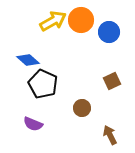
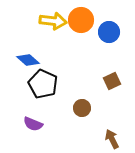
yellow arrow: rotated 36 degrees clockwise
brown arrow: moved 2 px right, 4 px down
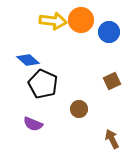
brown circle: moved 3 px left, 1 px down
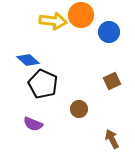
orange circle: moved 5 px up
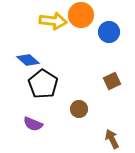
black pentagon: rotated 8 degrees clockwise
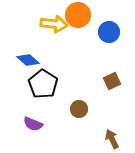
orange circle: moved 3 px left
yellow arrow: moved 1 px right, 3 px down
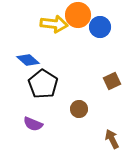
blue circle: moved 9 px left, 5 px up
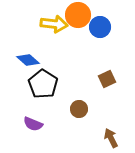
brown square: moved 5 px left, 2 px up
brown arrow: moved 1 px left, 1 px up
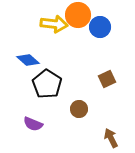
black pentagon: moved 4 px right
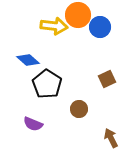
yellow arrow: moved 2 px down
